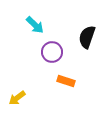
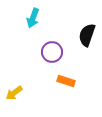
cyan arrow: moved 2 px left, 7 px up; rotated 66 degrees clockwise
black semicircle: moved 2 px up
yellow arrow: moved 3 px left, 5 px up
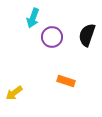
purple circle: moved 15 px up
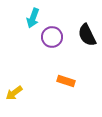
black semicircle: rotated 45 degrees counterclockwise
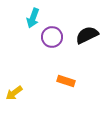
black semicircle: rotated 90 degrees clockwise
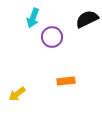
black semicircle: moved 16 px up
orange rectangle: rotated 24 degrees counterclockwise
yellow arrow: moved 3 px right, 1 px down
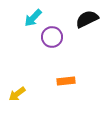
cyan arrow: rotated 24 degrees clockwise
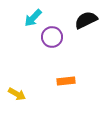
black semicircle: moved 1 px left, 1 px down
yellow arrow: rotated 114 degrees counterclockwise
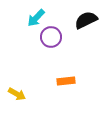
cyan arrow: moved 3 px right
purple circle: moved 1 px left
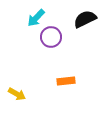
black semicircle: moved 1 px left, 1 px up
